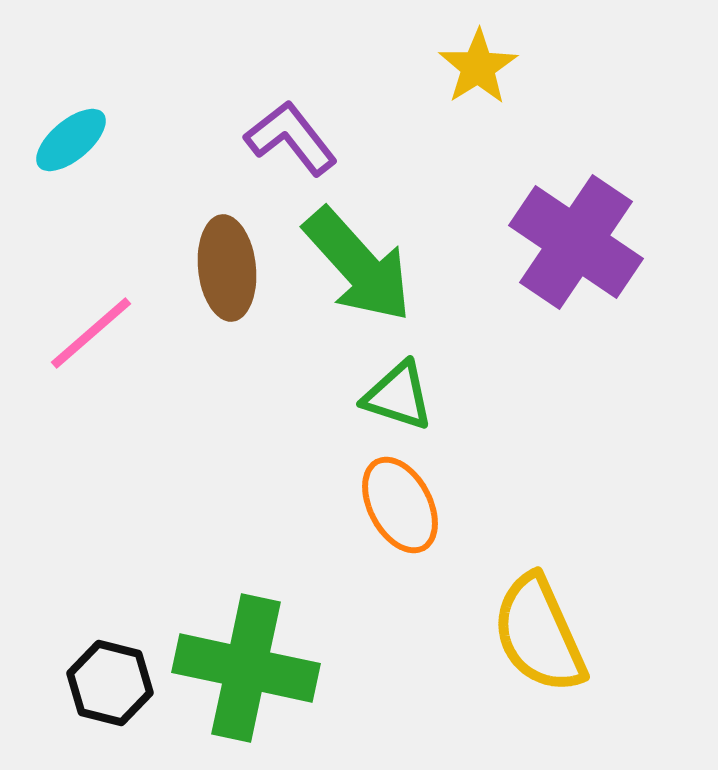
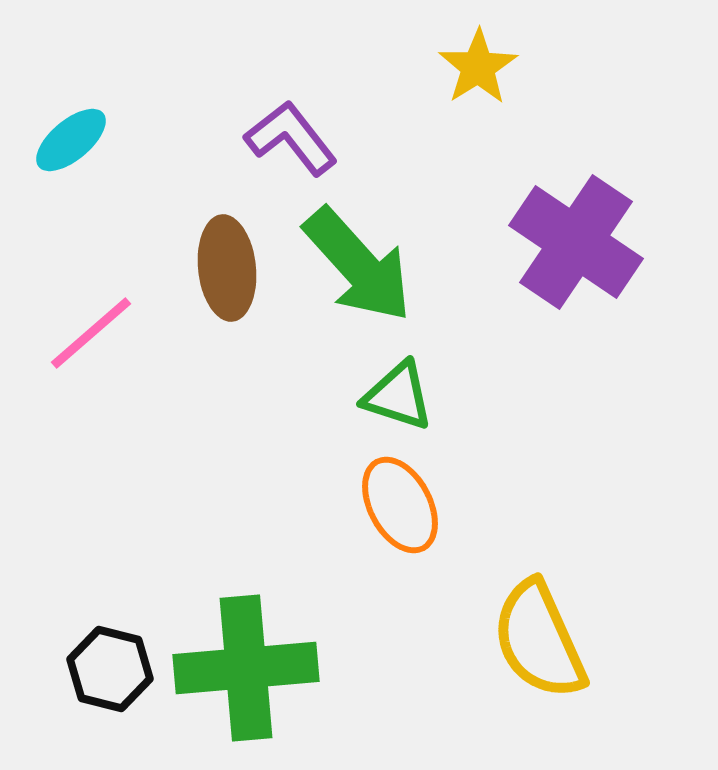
yellow semicircle: moved 6 px down
green cross: rotated 17 degrees counterclockwise
black hexagon: moved 14 px up
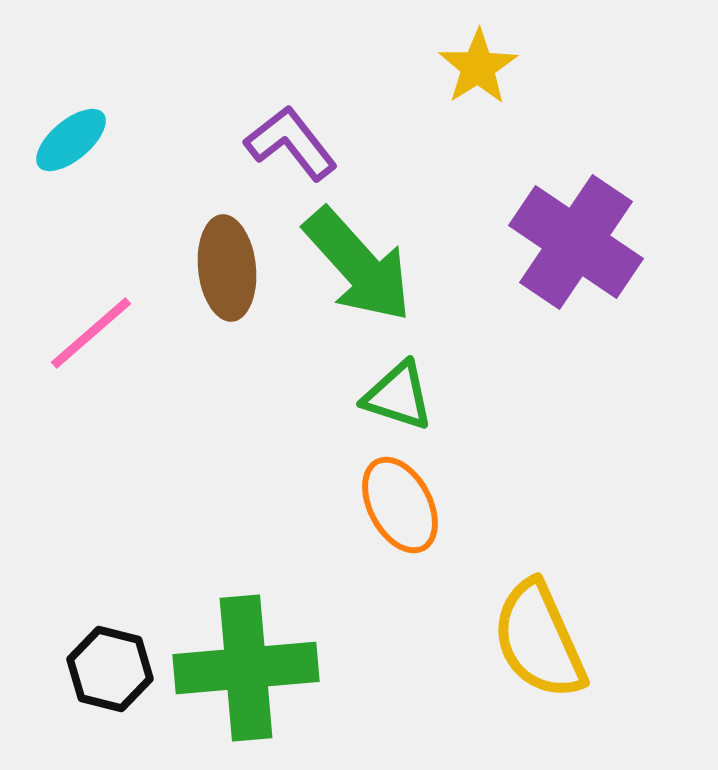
purple L-shape: moved 5 px down
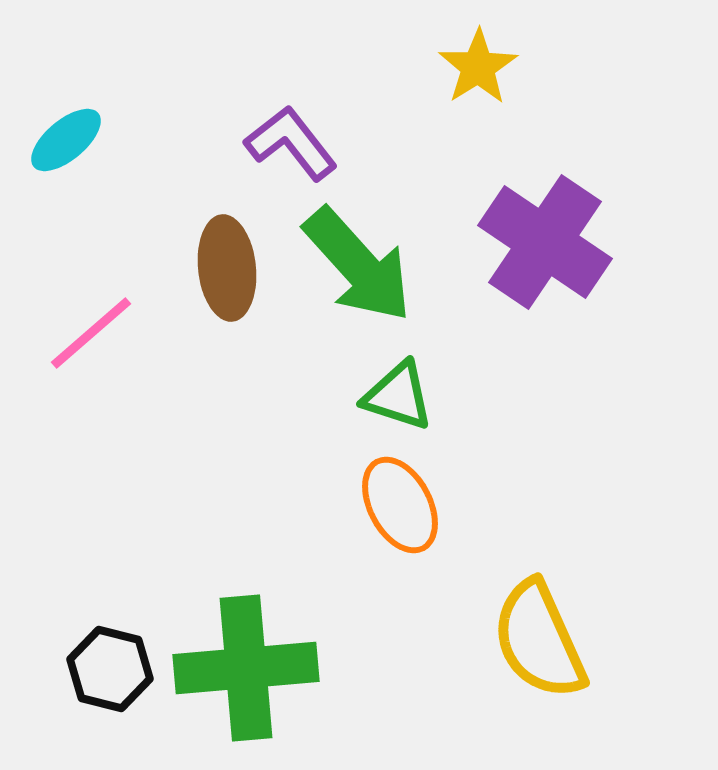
cyan ellipse: moved 5 px left
purple cross: moved 31 px left
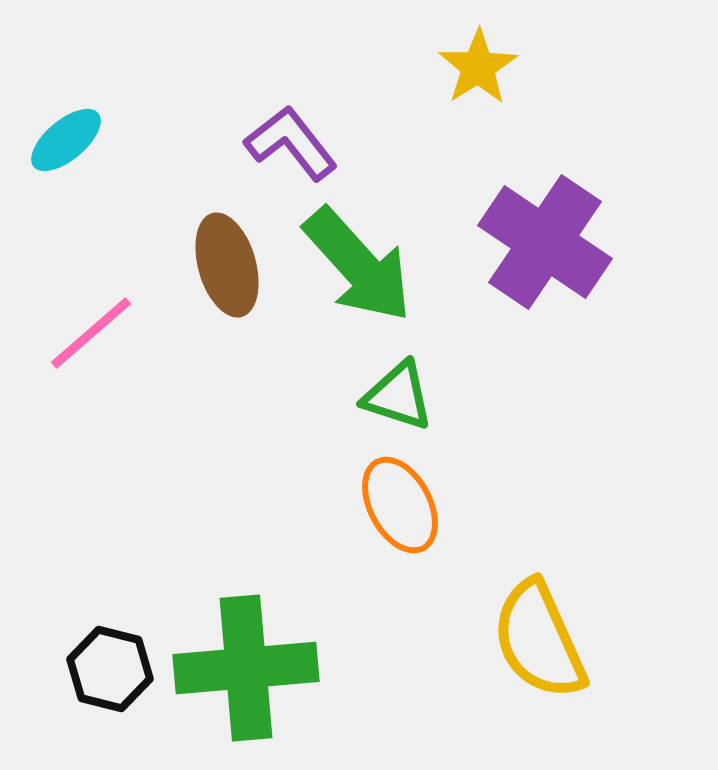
brown ellipse: moved 3 px up; rotated 10 degrees counterclockwise
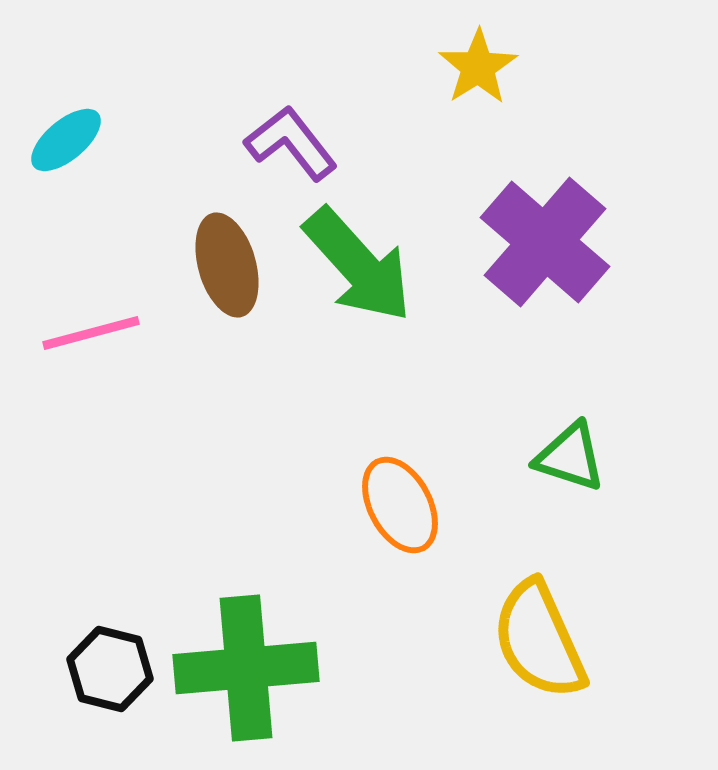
purple cross: rotated 7 degrees clockwise
pink line: rotated 26 degrees clockwise
green triangle: moved 172 px right, 61 px down
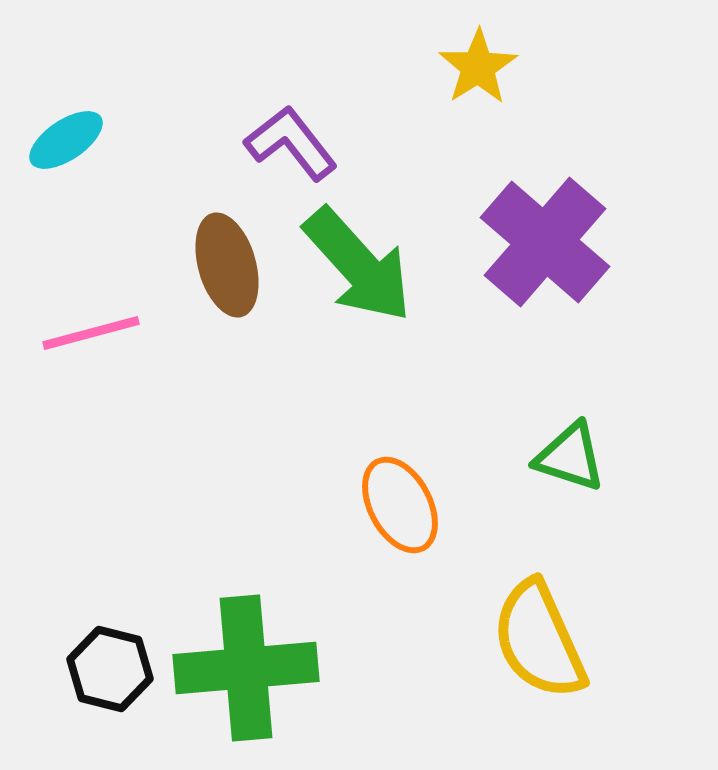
cyan ellipse: rotated 6 degrees clockwise
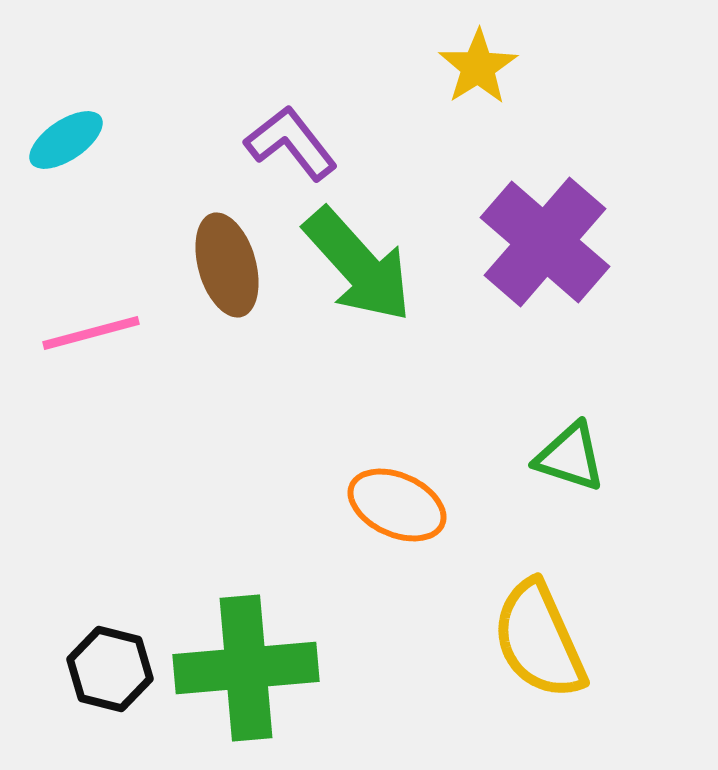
orange ellipse: moved 3 px left; rotated 38 degrees counterclockwise
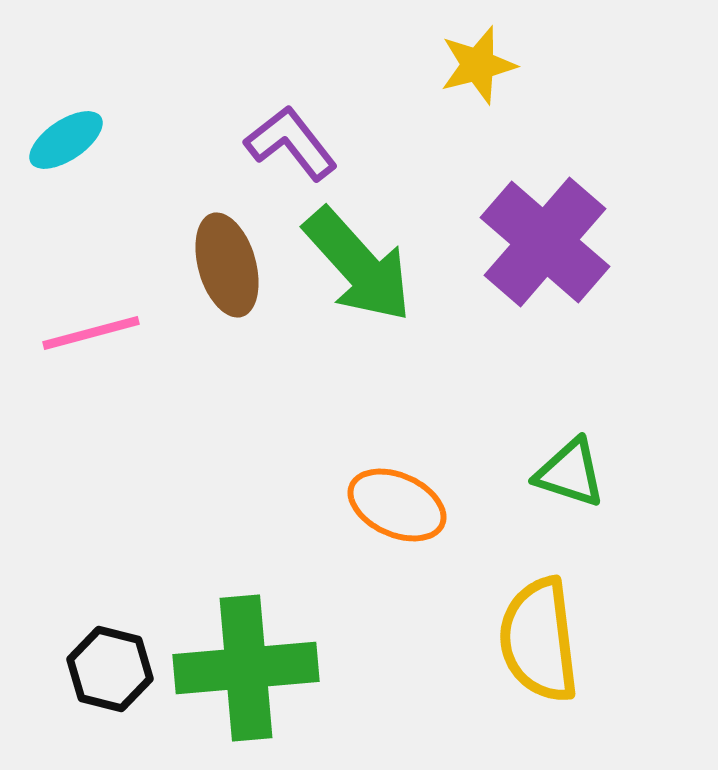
yellow star: moved 2 px up; rotated 18 degrees clockwise
green triangle: moved 16 px down
yellow semicircle: rotated 17 degrees clockwise
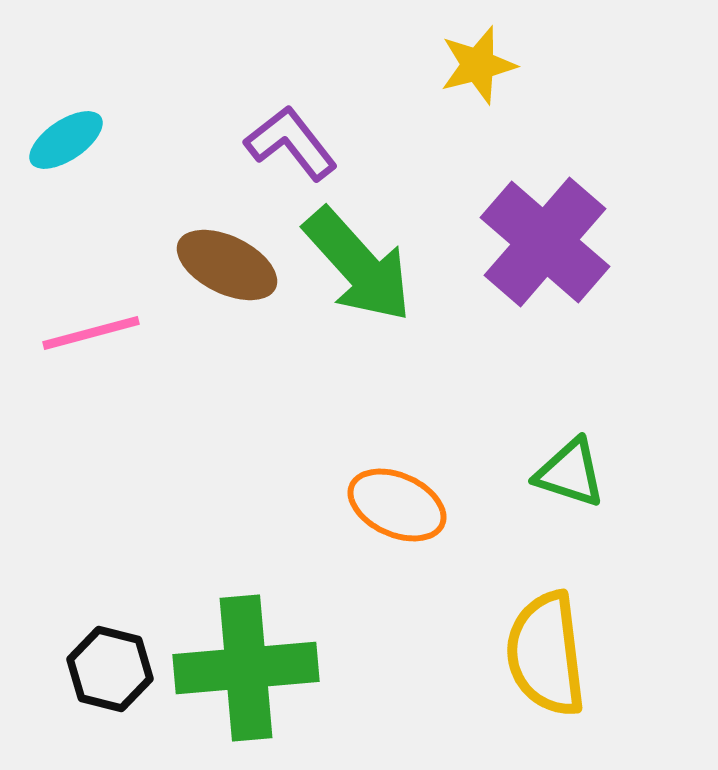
brown ellipse: rotated 48 degrees counterclockwise
yellow semicircle: moved 7 px right, 14 px down
